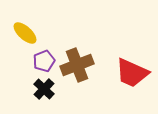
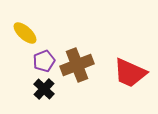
red trapezoid: moved 2 px left
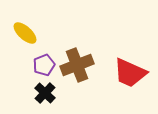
purple pentagon: moved 4 px down
black cross: moved 1 px right, 4 px down
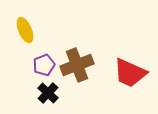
yellow ellipse: moved 3 px up; rotated 25 degrees clockwise
black cross: moved 3 px right
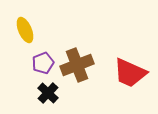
purple pentagon: moved 1 px left, 2 px up
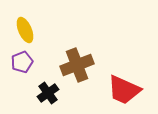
purple pentagon: moved 21 px left, 1 px up
red trapezoid: moved 6 px left, 17 px down
black cross: rotated 10 degrees clockwise
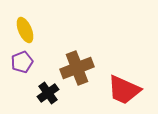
brown cross: moved 3 px down
